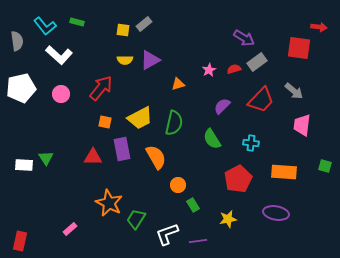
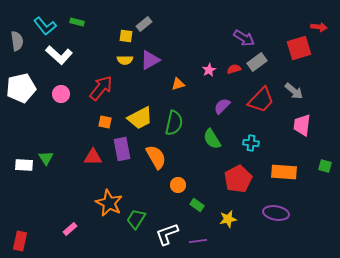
yellow square at (123, 30): moved 3 px right, 6 px down
red square at (299, 48): rotated 25 degrees counterclockwise
green rectangle at (193, 205): moved 4 px right; rotated 24 degrees counterclockwise
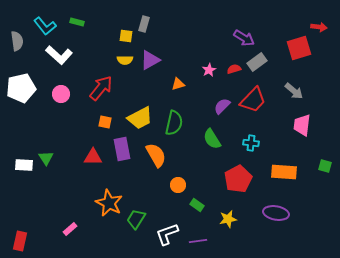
gray rectangle at (144, 24): rotated 35 degrees counterclockwise
red trapezoid at (261, 100): moved 8 px left
orange semicircle at (156, 157): moved 2 px up
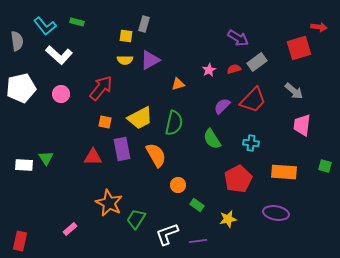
purple arrow at (244, 38): moved 6 px left
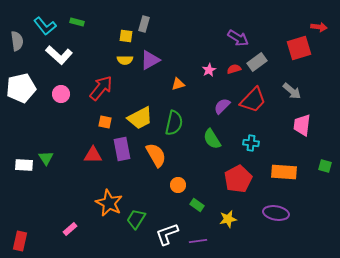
gray arrow at (294, 91): moved 2 px left
red triangle at (93, 157): moved 2 px up
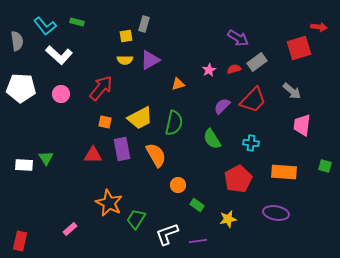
yellow square at (126, 36): rotated 16 degrees counterclockwise
white pentagon at (21, 88): rotated 16 degrees clockwise
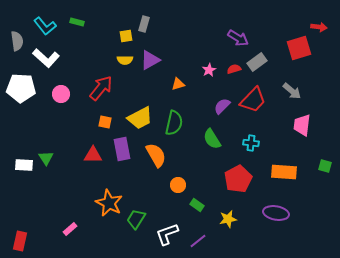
white L-shape at (59, 55): moved 13 px left, 3 px down
purple line at (198, 241): rotated 30 degrees counterclockwise
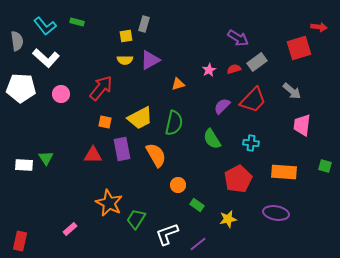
purple line at (198, 241): moved 3 px down
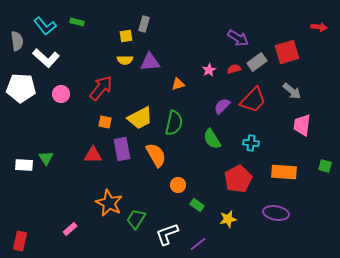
red square at (299, 48): moved 12 px left, 4 px down
purple triangle at (150, 60): moved 2 px down; rotated 25 degrees clockwise
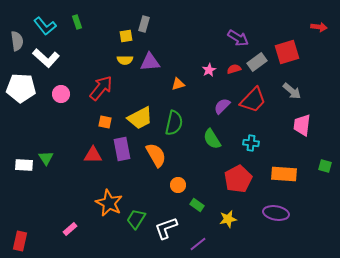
green rectangle at (77, 22): rotated 56 degrees clockwise
orange rectangle at (284, 172): moved 2 px down
white L-shape at (167, 234): moved 1 px left, 6 px up
